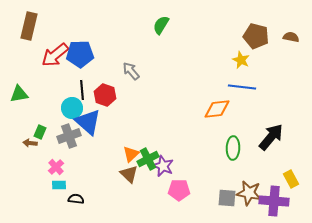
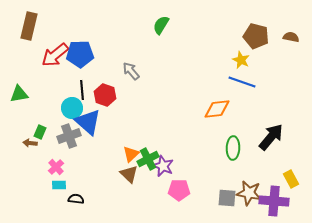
blue line: moved 5 px up; rotated 12 degrees clockwise
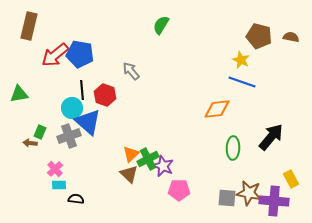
brown pentagon: moved 3 px right
blue pentagon: rotated 12 degrees clockwise
pink cross: moved 1 px left, 2 px down
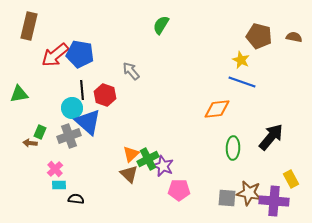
brown semicircle: moved 3 px right
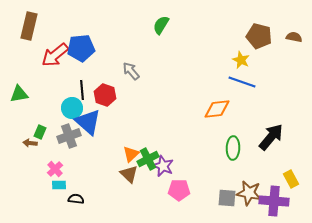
blue pentagon: moved 1 px right, 6 px up; rotated 16 degrees counterclockwise
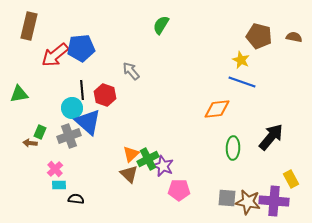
brown star: moved 1 px left, 9 px down
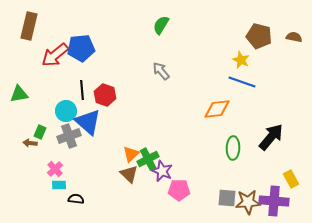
gray arrow: moved 30 px right
cyan circle: moved 6 px left, 3 px down
purple star: moved 1 px left, 5 px down
brown star: rotated 15 degrees counterclockwise
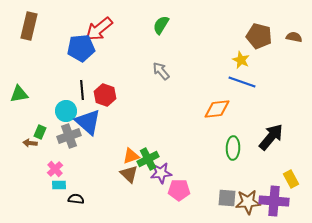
red arrow: moved 44 px right, 26 px up
orange triangle: moved 2 px down; rotated 24 degrees clockwise
purple star: moved 1 px left, 2 px down; rotated 30 degrees counterclockwise
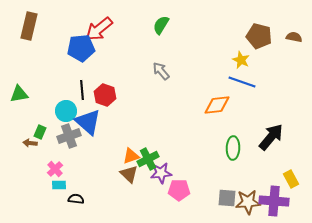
orange diamond: moved 4 px up
